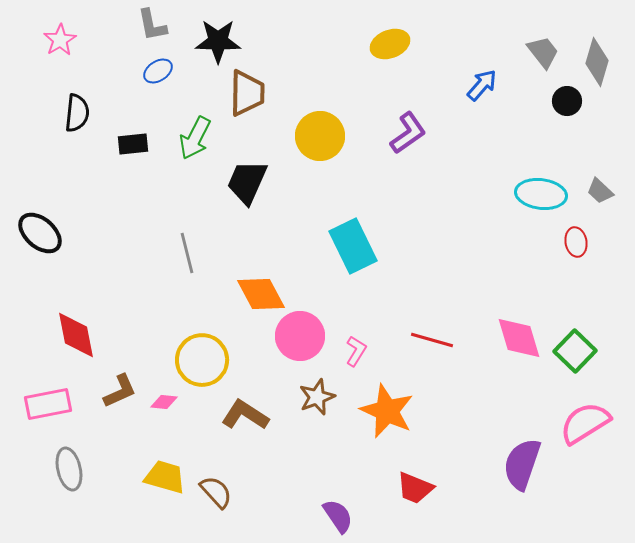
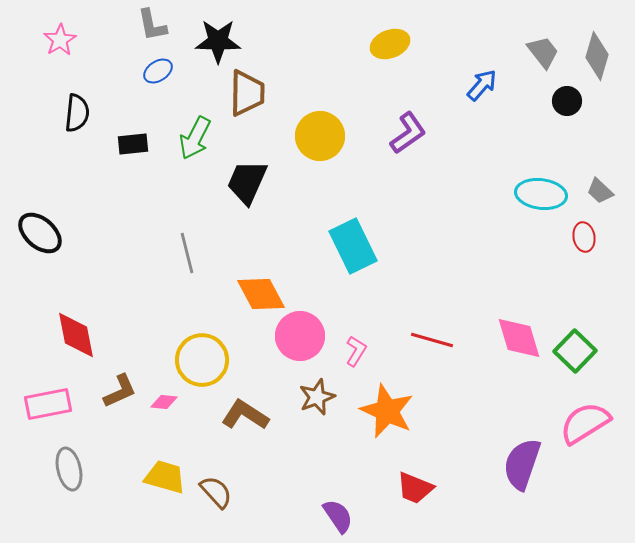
gray diamond at (597, 62): moved 6 px up
red ellipse at (576, 242): moved 8 px right, 5 px up
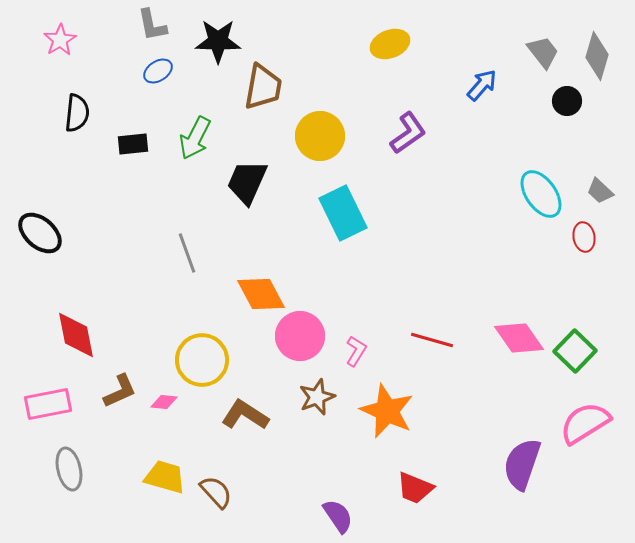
brown trapezoid at (247, 93): moved 16 px right, 6 px up; rotated 9 degrees clockwise
cyan ellipse at (541, 194): rotated 48 degrees clockwise
cyan rectangle at (353, 246): moved 10 px left, 33 px up
gray line at (187, 253): rotated 6 degrees counterclockwise
pink diamond at (519, 338): rotated 18 degrees counterclockwise
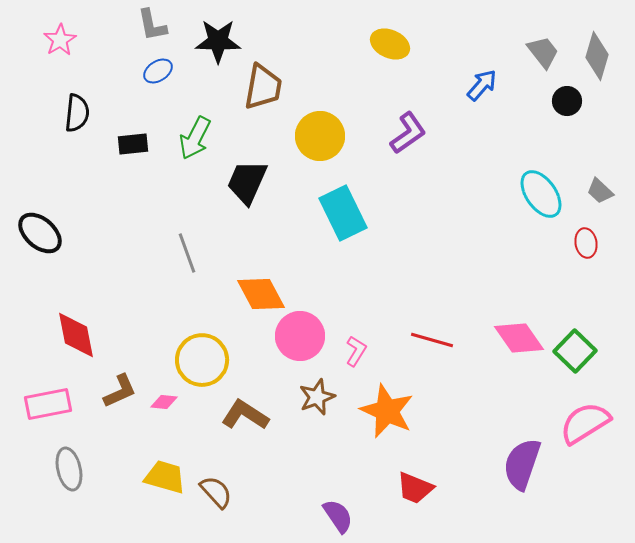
yellow ellipse at (390, 44): rotated 45 degrees clockwise
red ellipse at (584, 237): moved 2 px right, 6 px down
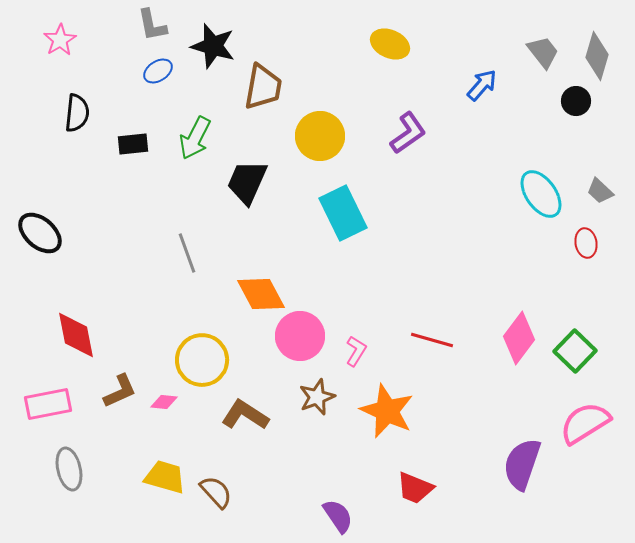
black star at (218, 41): moved 5 px left, 5 px down; rotated 15 degrees clockwise
black circle at (567, 101): moved 9 px right
pink diamond at (519, 338): rotated 72 degrees clockwise
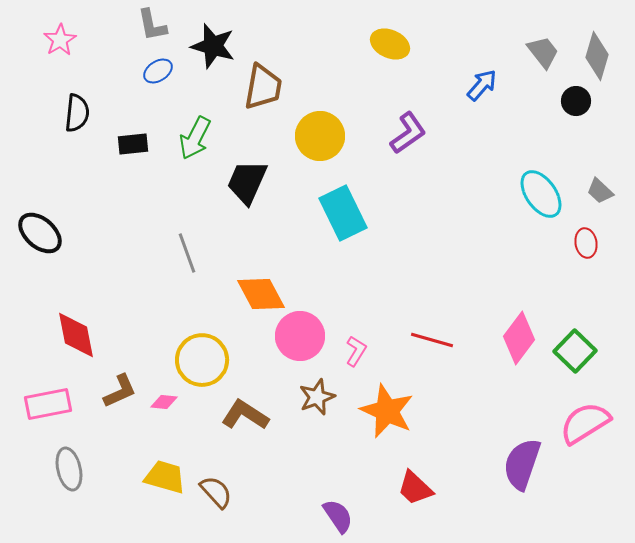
red trapezoid at (415, 488): rotated 21 degrees clockwise
